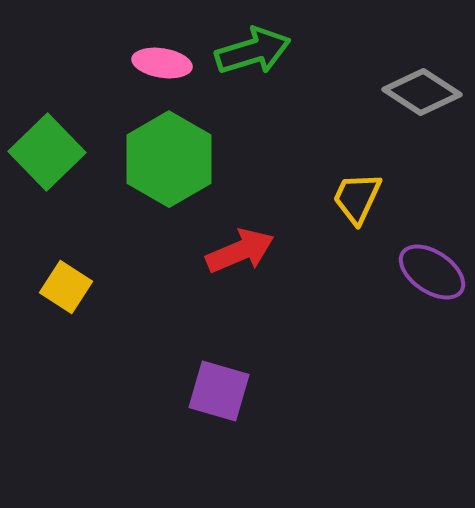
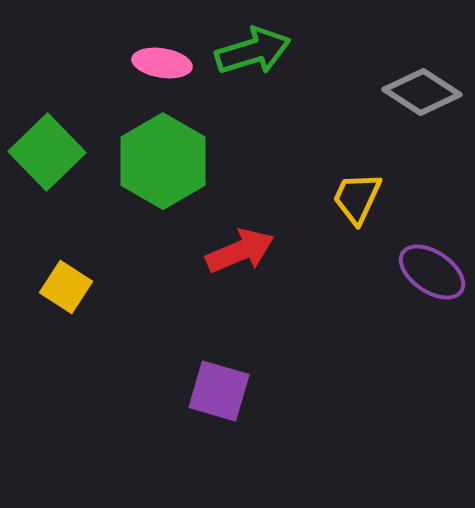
green hexagon: moved 6 px left, 2 px down
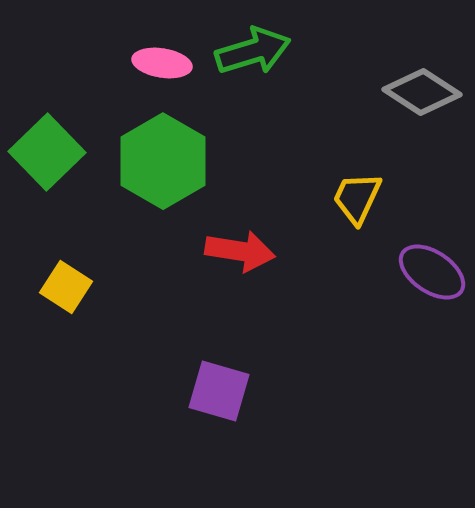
red arrow: rotated 32 degrees clockwise
